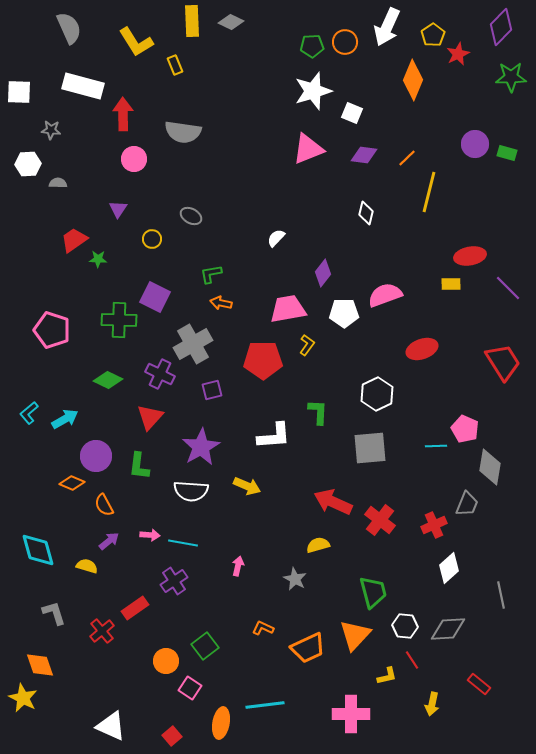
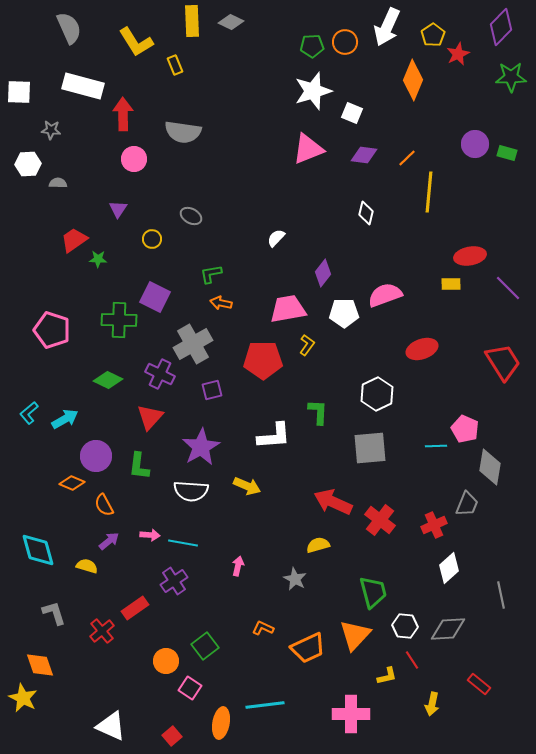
yellow line at (429, 192): rotated 9 degrees counterclockwise
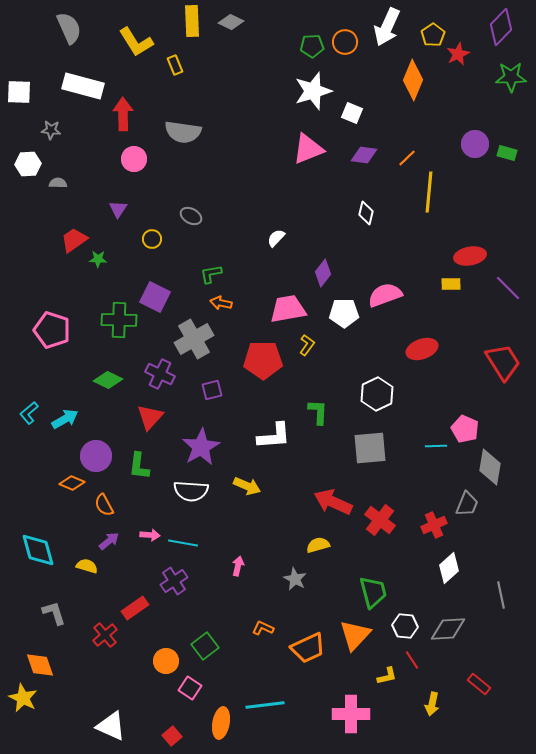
gray cross at (193, 344): moved 1 px right, 5 px up
red cross at (102, 631): moved 3 px right, 4 px down
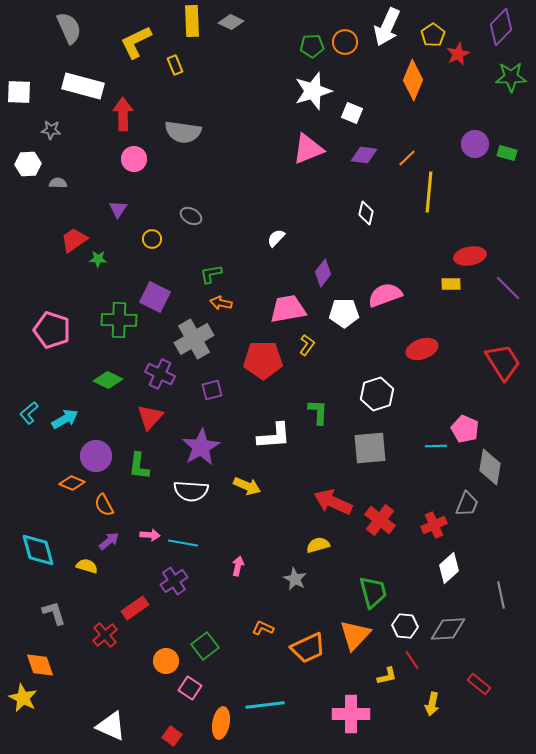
yellow L-shape at (136, 42): rotated 96 degrees clockwise
white hexagon at (377, 394): rotated 8 degrees clockwise
red square at (172, 736): rotated 12 degrees counterclockwise
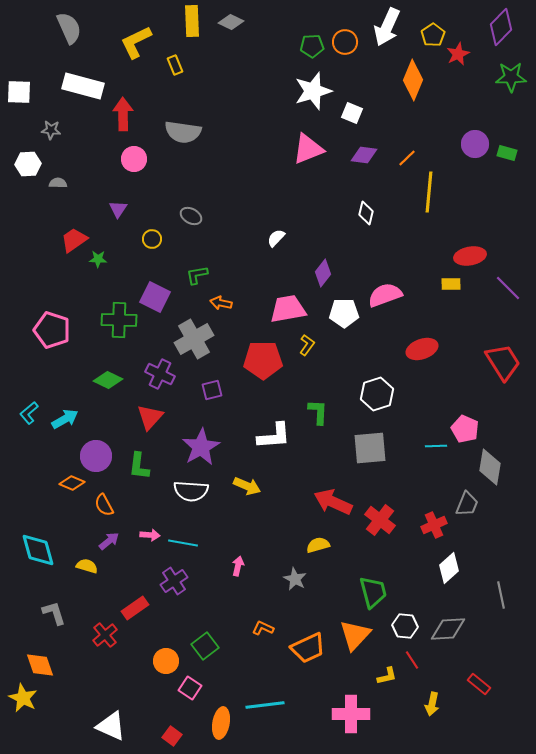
green L-shape at (211, 274): moved 14 px left, 1 px down
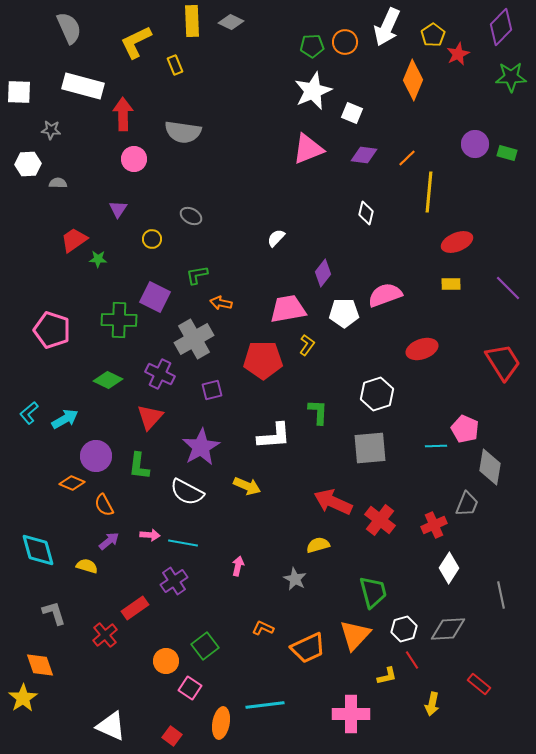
white star at (313, 91): rotated 6 degrees counterclockwise
red ellipse at (470, 256): moved 13 px left, 14 px up; rotated 12 degrees counterclockwise
white semicircle at (191, 491): moved 4 px left, 1 px down; rotated 24 degrees clockwise
white diamond at (449, 568): rotated 16 degrees counterclockwise
white hexagon at (405, 626): moved 1 px left, 3 px down; rotated 20 degrees counterclockwise
yellow star at (23, 698): rotated 12 degrees clockwise
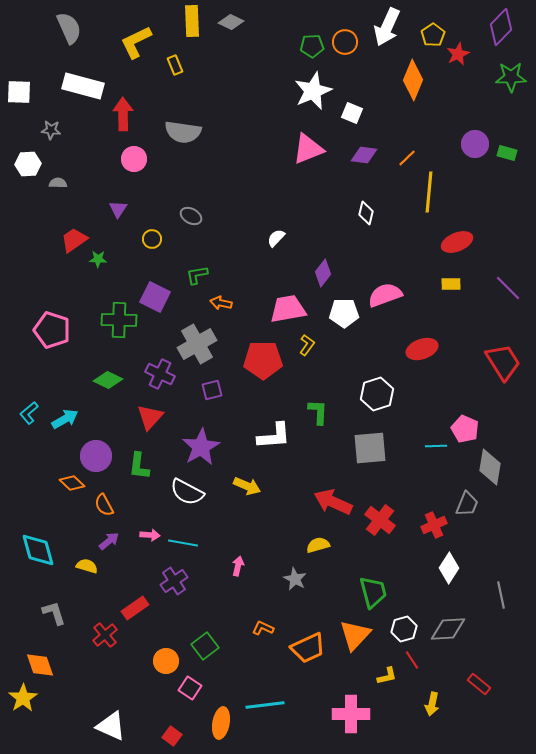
gray cross at (194, 339): moved 3 px right, 5 px down
orange diamond at (72, 483): rotated 20 degrees clockwise
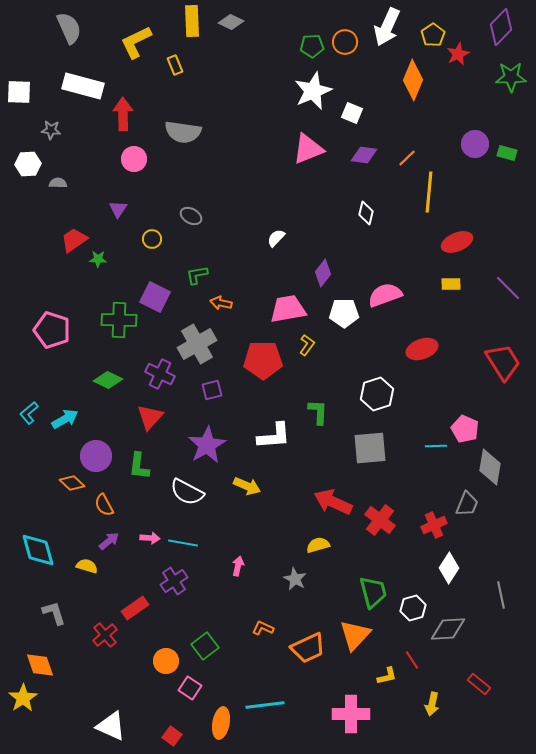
purple star at (201, 447): moved 6 px right, 2 px up
pink arrow at (150, 535): moved 3 px down
white hexagon at (404, 629): moved 9 px right, 21 px up
